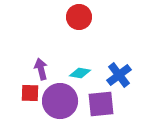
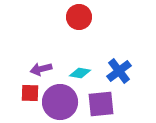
purple arrow: rotated 90 degrees counterclockwise
blue cross: moved 4 px up
purple circle: moved 1 px down
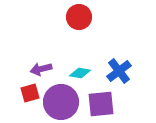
red square: rotated 18 degrees counterclockwise
purple circle: moved 1 px right
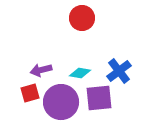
red circle: moved 3 px right, 1 px down
purple arrow: moved 1 px down
purple square: moved 2 px left, 6 px up
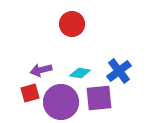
red circle: moved 10 px left, 6 px down
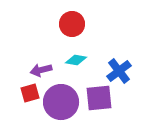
cyan diamond: moved 4 px left, 13 px up
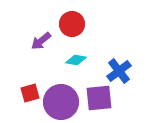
purple arrow: moved 29 px up; rotated 25 degrees counterclockwise
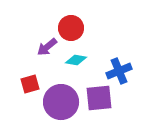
red circle: moved 1 px left, 4 px down
purple arrow: moved 6 px right, 6 px down
blue cross: rotated 15 degrees clockwise
red square: moved 9 px up
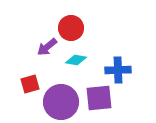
blue cross: moved 1 px left, 1 px up; rotated 20 degrees clockwise
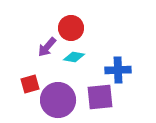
purple arrow: rotated 10 degrees counterclockwise
cyan diamond: moved 2 px left, 3 px up
purple square: moved 1 px right, 1 px up
purple circle: moved 3 px left, 2 px up
